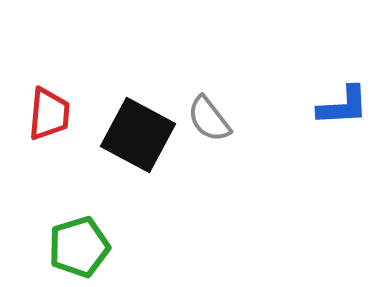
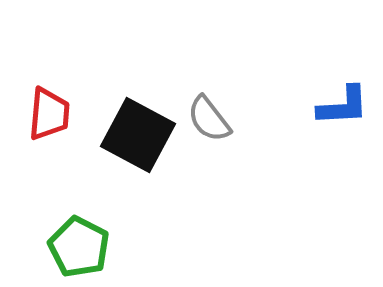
green pentagon: rotated 28 degrees counterclockwise
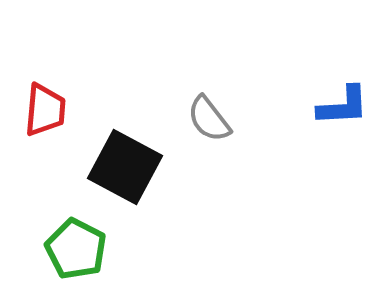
red trapezoid: moved 4 px left, 4 px up
black square: moved 13 px left, 32 px down
green pentagon: moved 3 px left, 2 px down
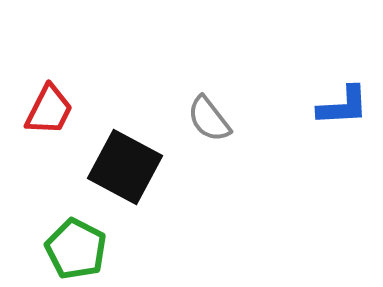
red trapezoid: moved 4 px right; rotated 22 degrees clockwise
